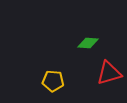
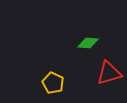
yellow pentagon: moved 2 px down; rotated 20 degrees clockwise
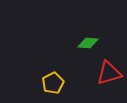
yellow pentagon: rotated 20 degrees clockwise
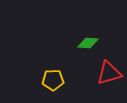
yellow pentagon: moved 3 px up; rotated 25 degrees clockwise
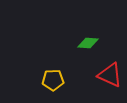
red triangle: moved 1 px right, 2 px down; rotated 40 degrees clockwise
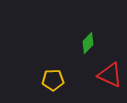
green diamond: rotated 50 degrees counterclockwise
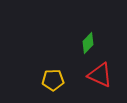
red triangle: moved 10 px left
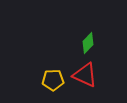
red triangle: moved 15 px left
